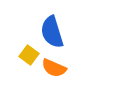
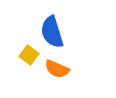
orange semicircle: moved 3 px right, 1 px down
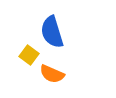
orange semicircle: moved 5 px left, 5 px down
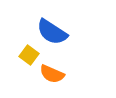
blue semicircle: rotated 40 degrees counterclockwise
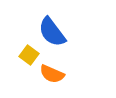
blue semicircle: rotated 20 degrees clockwise
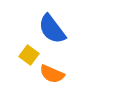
blue semicircle: moved 3 px up
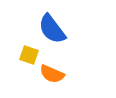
yellow square: rotated 18 degrees counterclockwise
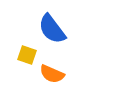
yellow square: moved 2 px left
